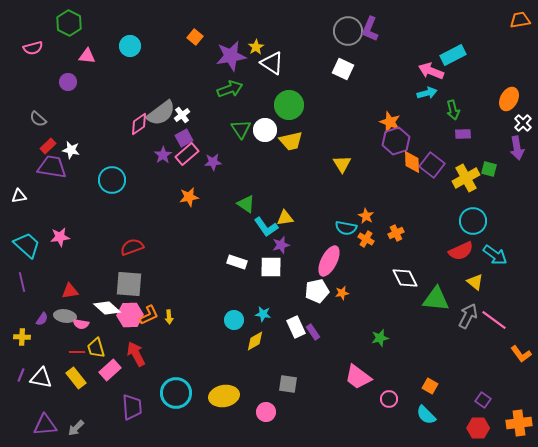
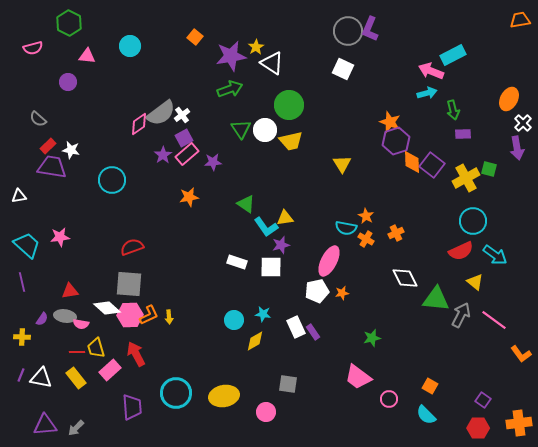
gray arrow at (468, 316): moved 7 px left, 1 px up
green star at (380, 338): moved 8 px left
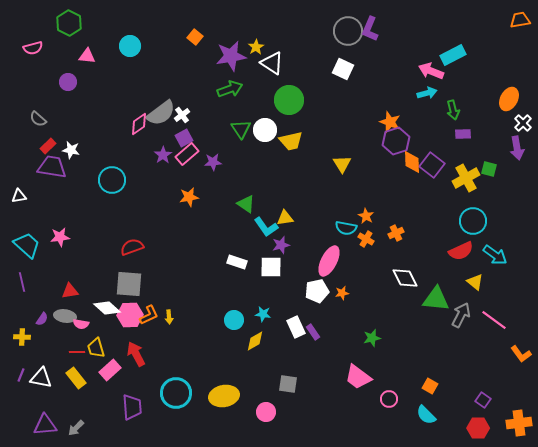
green circle at (289, 105): moved 5 px up
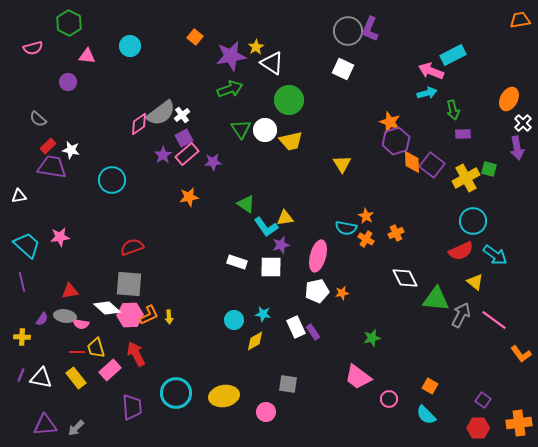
pink ellipse at (329, 261): moved 11 px left, 5 px up; rotated 12 degrees counterclockwise
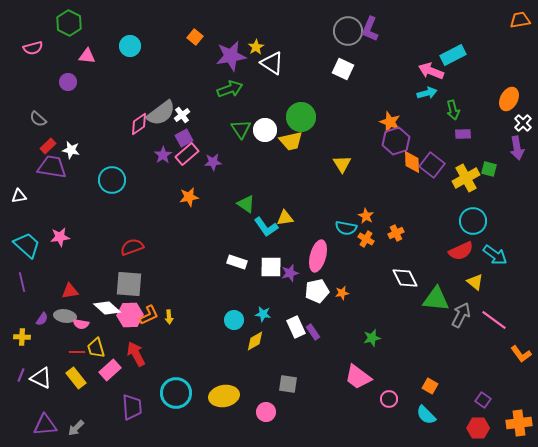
green circle at (289, 100): moved 12 px right, 17 px down
purple star at (281, 245): moved 9 px right, 28 px down
white triangle at (41, 378): rotated 15 degrees clockwise
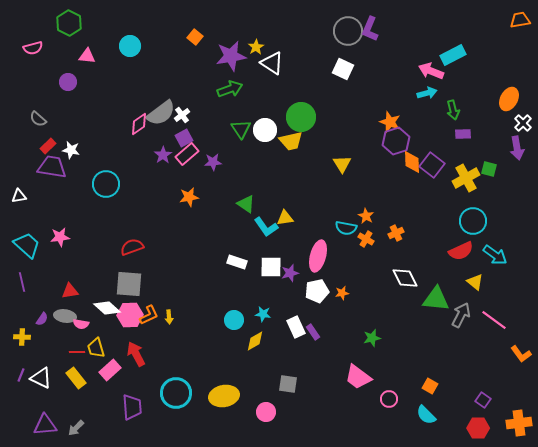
cyan circle at (112, 180): moved 6 px left, 4 px down
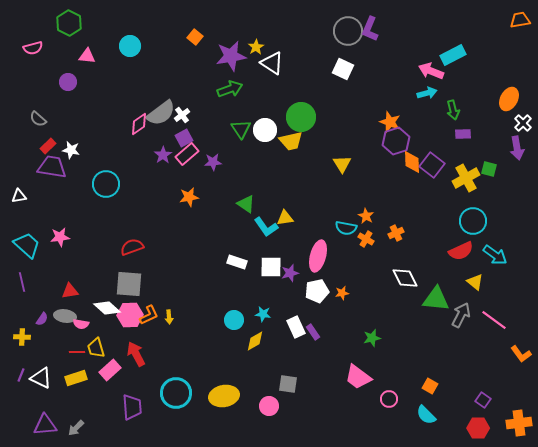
yellow rectangle at (76, 378): rotated 70 degrees counterclockwise
pink circle at (266, 412): moved 3 px right, 6 px up
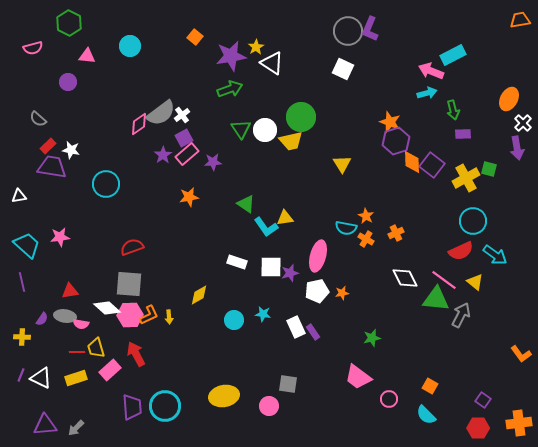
pink line at (494, 320): moved 50 px left, 40 px up
yellow diamond at (255, 341): moved 56 px left, 46 px up
cyan circle at (176, 393): moved 11 px left, 13 px down
